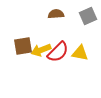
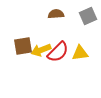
yellow triangle: rotated 18 degrees counterclockwise
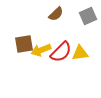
brown semicircle: rotated 140 degrees clockwise
brown square: moved 1 px right, 2 px up
red semicircle: moved 3 px right
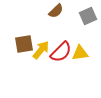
brown semicircle: moved 3 px up
yellow arrow: rotated 150 degrees clockwise
